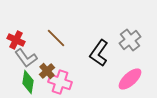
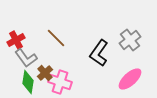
red cross: rotated 36 degrees clockwise
brown cross: moved 2 px left, 2 px down
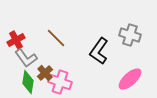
gray cross: moved 5 px up; rotated 35 degrees counterclockwise
black L-shape: moved 2 px up
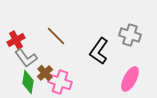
brown line: moved 2 px up
pink ellipse: rotated 20 degrees counterclockwise
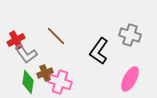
gray L-shape: moved 4 px up
brown cross: rotated 21 degrees clockwise
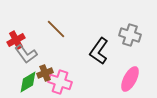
brown line: moved 7 px up
green diamond: rotated 50 degrees clockwise
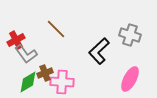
black L-shape: rotated 12 degrees clockwise
pink cross: moved 2 px right; rotated 15 degrees counterclockwise
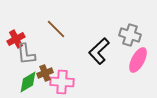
red cross: moved 1 px up
gray L-shape: rotated 30 degrees clockwise
pink ellipse: moved 8 px right, 19 px up
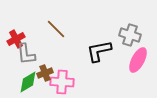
black L-shape: rotated 32 degrees clockwise
